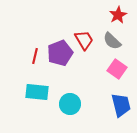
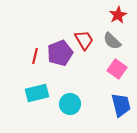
cyan rectangle: moved 1 px down; rotated 20 degrees counterclockwise
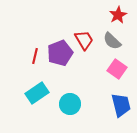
cyan rectangle: rotated 20 degrees counterclockwise
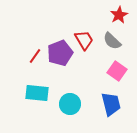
red star: moved 1 px right
red line: rotated 21 degrees clockwise
pink square: moved 2 px down
cyan rectangle: rotated 40 degrees clockwise
blue trapezoid: moved 10 px left, 1 px up
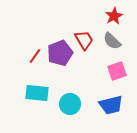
red star: moved 5 px left, 1 px down
pink square: rotated 36 degrees clockwise
blue trapezoid: moved 1 px down; rotated 90 degrees clockwise
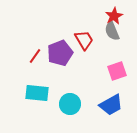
gray semicircle: moved 10 px up; rotated 24 degrees clockwise
blue trapezoid: rotated 15 degrees counterclockwise
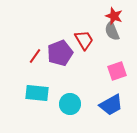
red star: rotated 24 degrees counterclockwise
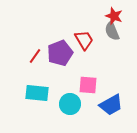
pink square: moved 29 px left, 14 px down; rotated 24 degrees clockwise
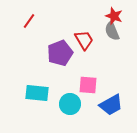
red line: moved 6 px left, 35 px up
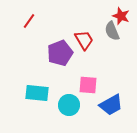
red star: moved 7 px right
cyan circle: moved 1 px left, 1 px down
